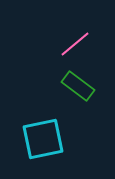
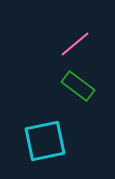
cyan square: moved 2 px right, 2 px down
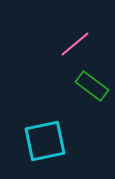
green rectangle: moved 14 px right
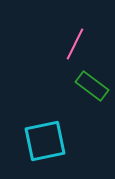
pink line: rotated 24 degrees counterclockwise
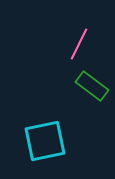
pink line: moved 4 px right
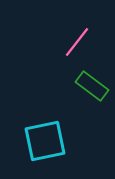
pink line: moved 2 px left, 2 px up; rotated 12 degrees clockwise
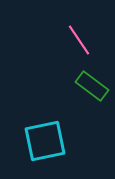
pink line: moved 2 px right, 2 px up; rotated 72 degrees counterclockwise
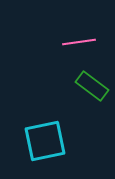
pink line: moved 2 px down; rotated 64 degrees counterclockwise
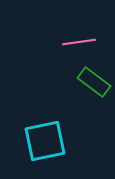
green rectangle: moved 2 px right, 4 px up
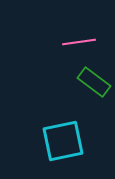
cyan square: moved 18 px right
